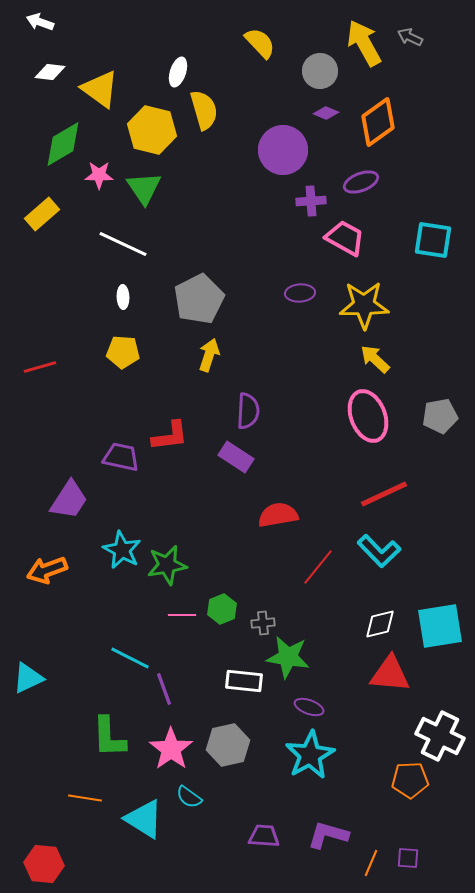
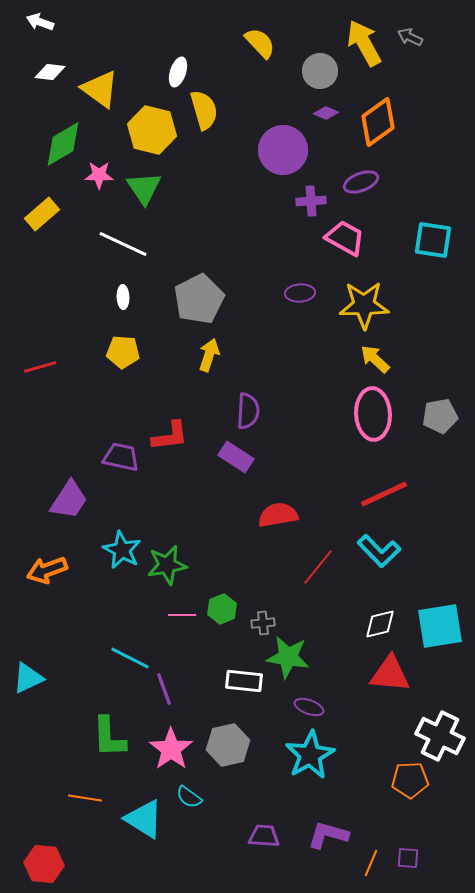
pink ellipse at (368, 416): moved 5 px right, 2 px up; rotated 18 degrees clockwise
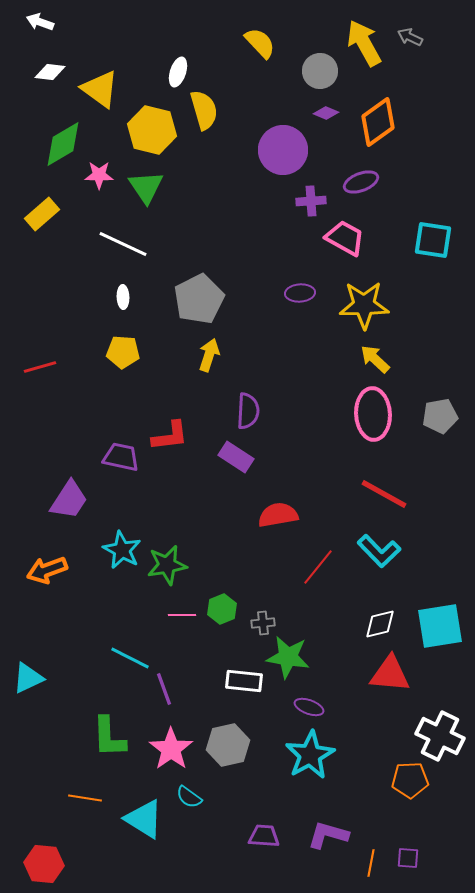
green triangle at (144, 188): moved 2 px right, 1 px up
red line at (384, 494): rotated 54 degrees clockwise
orange line at (371, 863): rotated 12 degrees counterclockwise
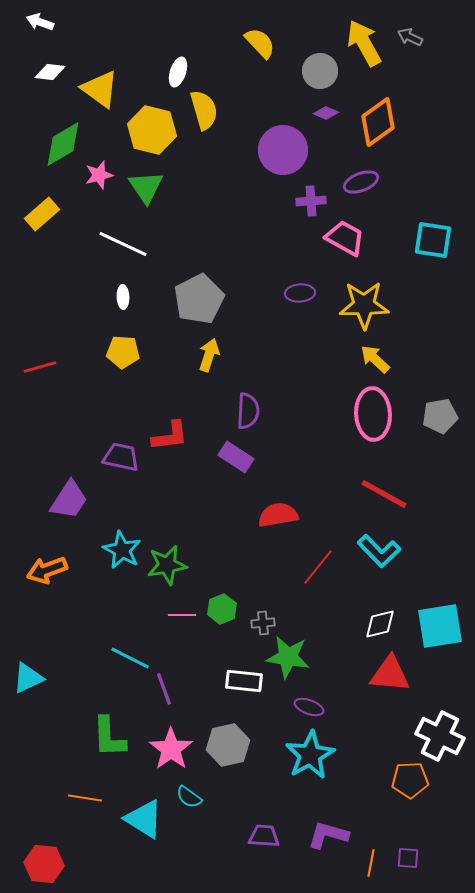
pink star at (99, 175): rotated 16 degrees counterclockwise
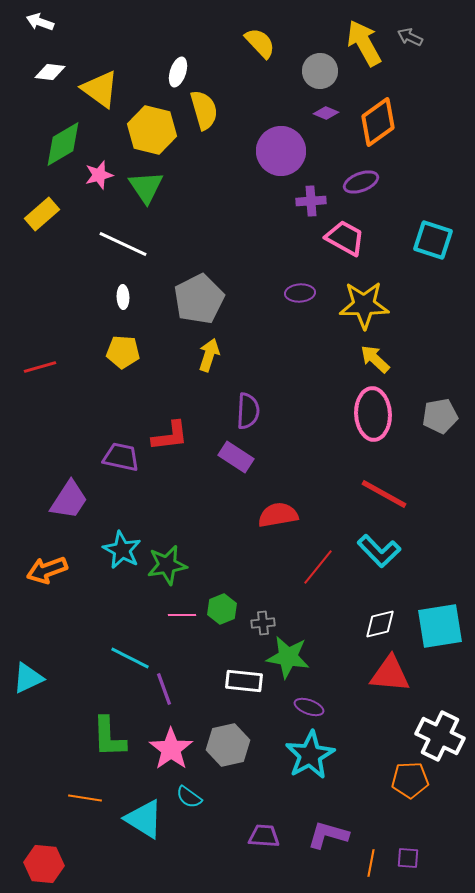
purple circle at (283, 150): moved 2 px left, 1 px down
cyan square at (433, 240): rotated 9 degrees clockwise
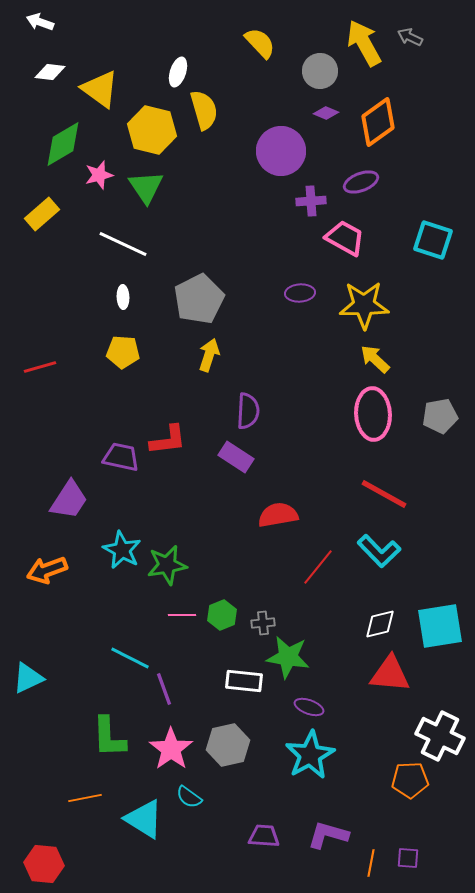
red L-shape at (170, 436): moved 2 px left, 4 px down
green hexagon at (222, 609): moved 6 px down
orange line at (85, 798): rotated 20 degrees counterclockwise
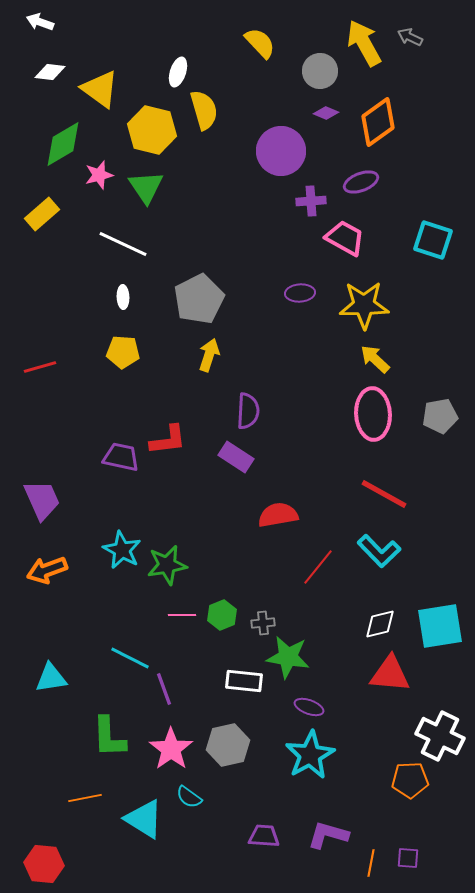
purple trapezoid at (69, 500): moved 27 px left; rotated 57 degrees counterclockwise
cyan triangle at (28, 678): moved 23 px right; rotated 16 degrees clockwise
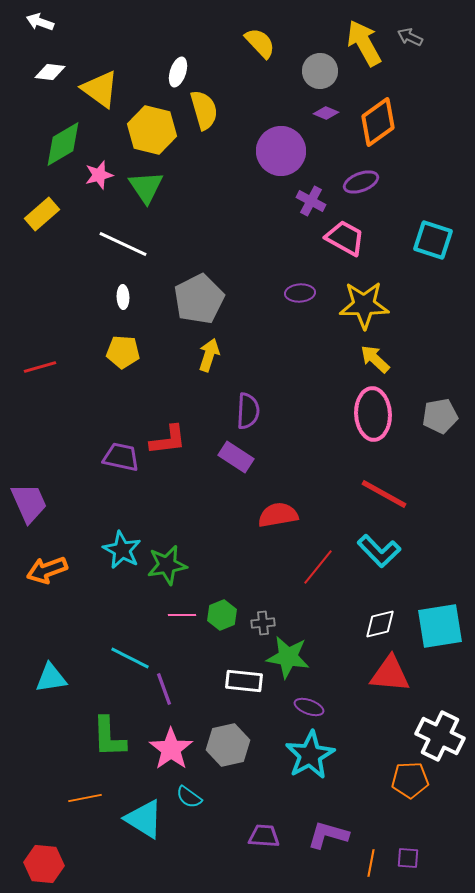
purple cross at (311, 201): rotated 32 degrees clockwise
purple trapezoid at (42, 500): moved 13 px left, 3 px down
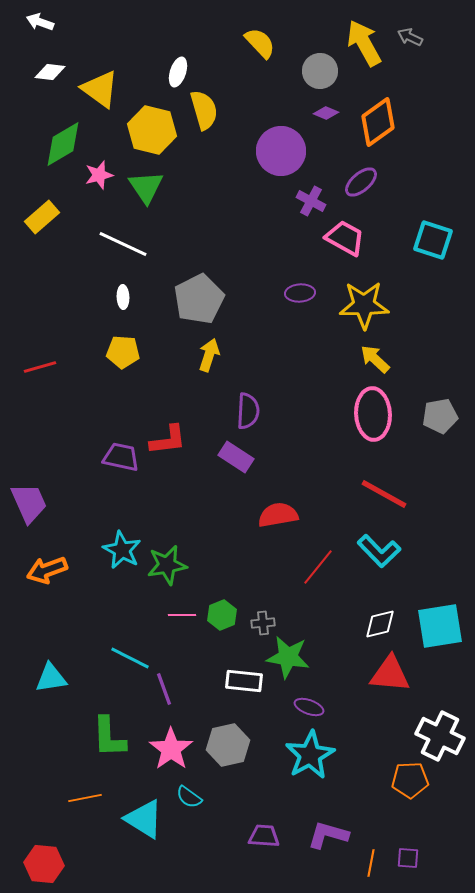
purple ellipse at (361, 182): rotated 20 degrees counterclockwise
yellow rectangle at (42, 214): moved 3 px down
